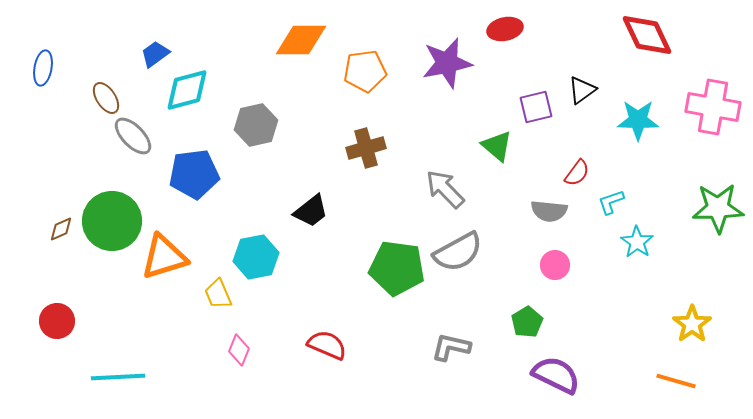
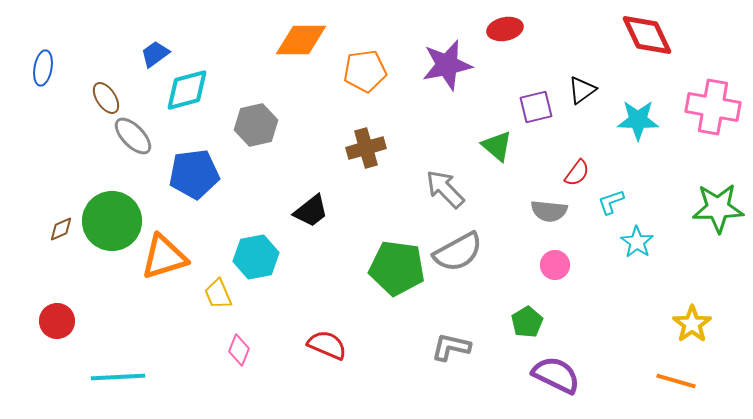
purple star at (447, 63): moved 2 px down
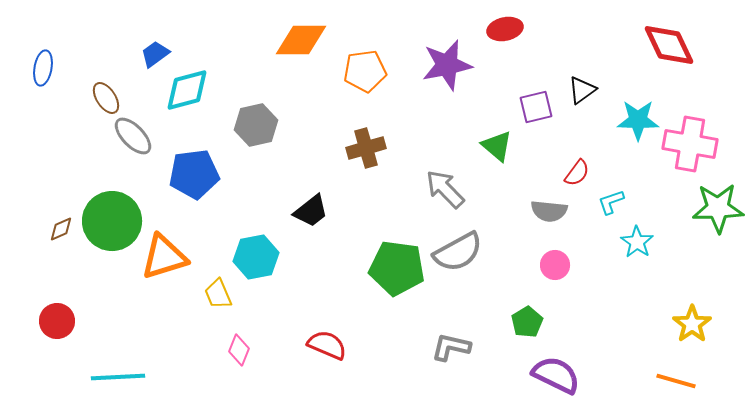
red diamond at (647, 35): moved 22 px right, 10 px down
pink cross at (713, 107): moved 23 px left, 37 px down
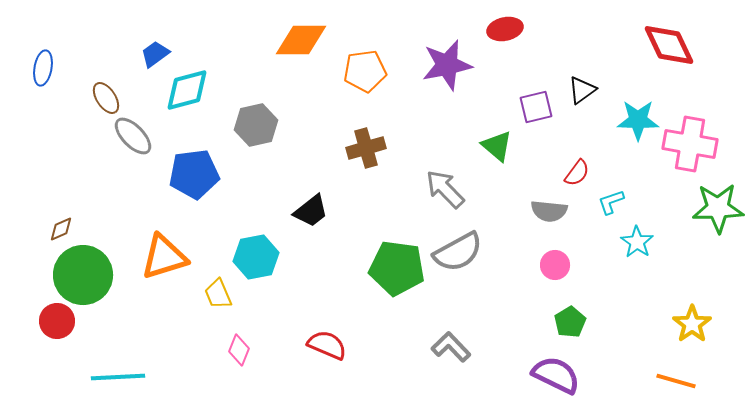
green circle at (112, 221): moved 29 px left, 54 px down
green pentagon at (527, 322): moved 43 px right
gray L-shape at (451, 347): rotated 33 degrees clockwise
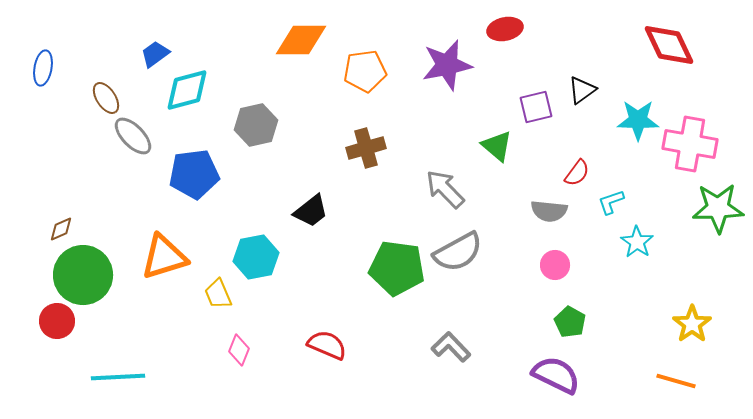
green pentagon at (570, 322): rotated 12 degrees counterclockwise
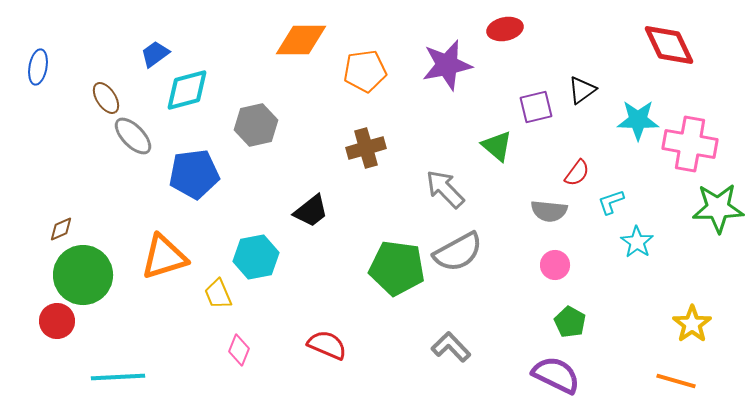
blue ellipse at (43, 68): moved 5 px left, 1 px up
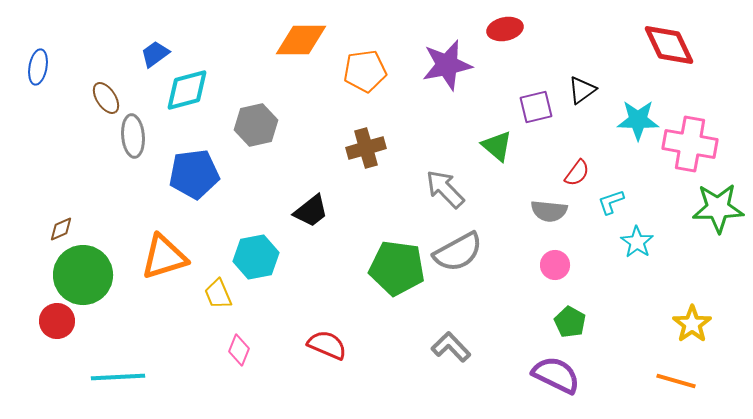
gray ellipse at (133, 136): rotated 39 degrees clockwise
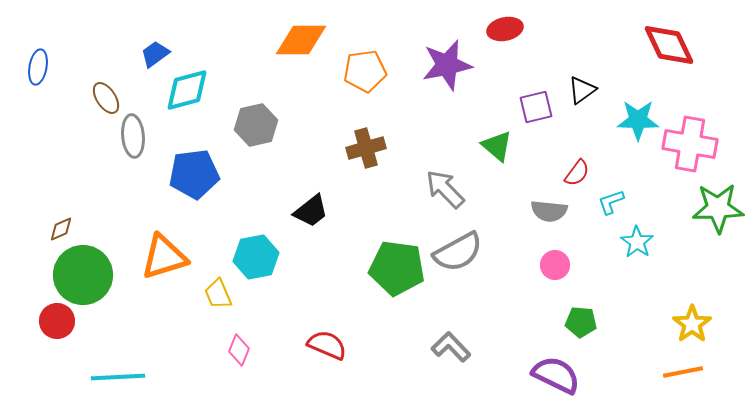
green pentagon at (570, 322): moved 11 px right; rotated 24 degrees counterclockwise
orange line at (676, 381): moved 7 px right, 9 px up; rotated 27 degrees counterclockwise
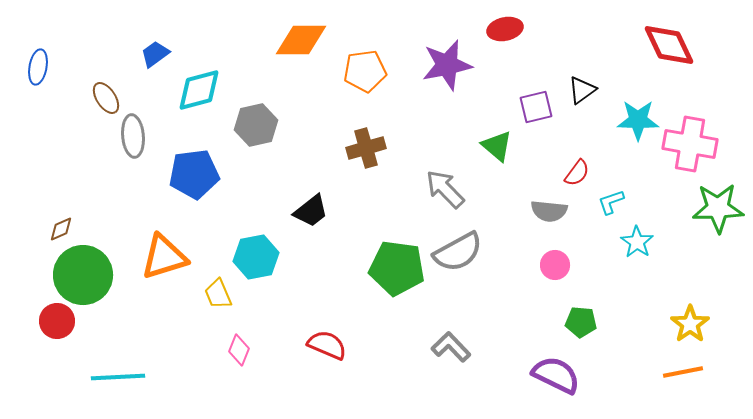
cyan diamond at (187, 90): moved 12 px right
yellow star at (692, 324): moved 2 px left
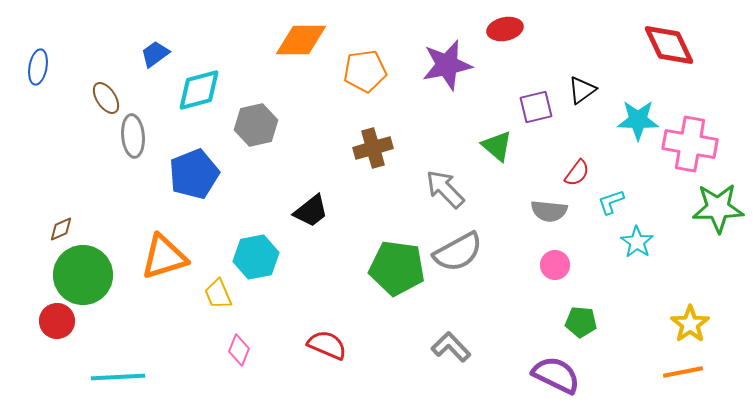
brown cross at (366, 148): moved 7 px right
blue pentagon at (194, 174): rotated 15 degrees counterclockwise
